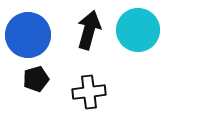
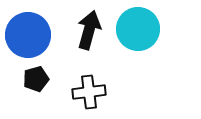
cyan circle: moved 1 px up
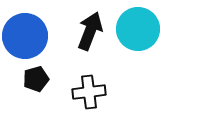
black arrow: moved 1 px right, 1 px down; rotated 6 degrees clockwise
blue circle: moved 3 px left, 1 px down
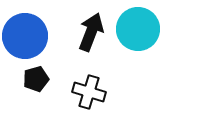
black arrow: moved 1 px right, 1 px down
black cross: rotated 24 degrees clockwise
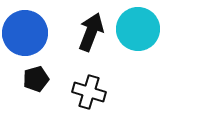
blue circle: moved 3 px up
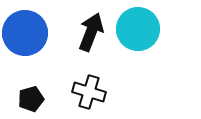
black pentagon: moved 5 px left, 20 px down
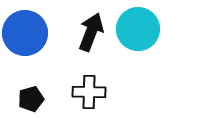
black cross: rotated 16 degrees counterclockwise
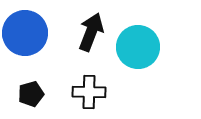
cyan circle: moved 18 px down
black pentagon: moved 5 px up
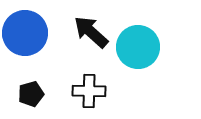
black arrow: rotated 69 degrees counterclockwise
black cross: moved 1 px up
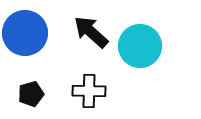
cyan circle: moved 2 px right, 1 px up
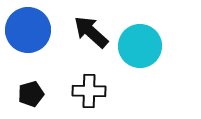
blue circle: moved 3 px right, 3 px up
